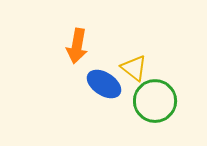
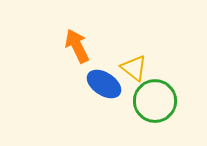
orange arrow: rotated 144 degrees clockwise
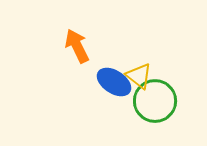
yellow triangle: moved 5 px right, 8 px down
blue ellipse: moved 10 px right, 2 px up
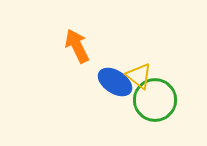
blue ellipse: moved 1 px right
green circle: moved 1 px up
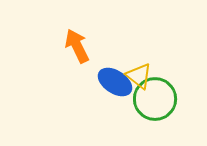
green circle: moved 1 px up
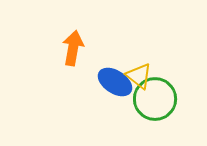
orange arrow: moved 4 px left, 2 px down; rotated 36 degrees clockwise
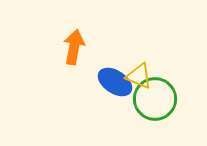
orange arrow: moved 1 px right, 1 px up
yellow triangle: rotated 16 degrees counterclockwise
